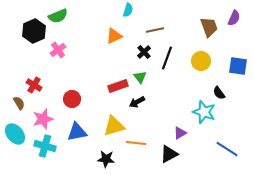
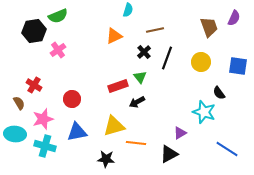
black hexagon: rotated 15 degrees clockwise
yellow circle: moved 1 px down
cyan ellipse: rotated 45 degrees counterclockwise
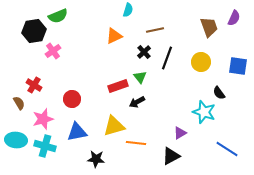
pink cross: moved 5 px left, 1 px down
cyan ellipse: moved 1 px right, 6 px down
black triangle: moved 2 px right, 2 px down
black star: moved 10 px left
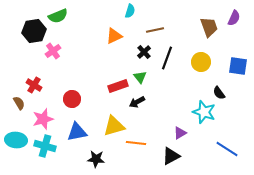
cyan semicircle: moved 2 px right, 1 px down
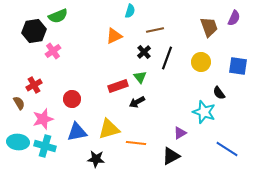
red cross: rotated 28 degrees clockwise
yellow triangle: moved 5 px left, 3 px down
cyan ellipse: moved 2 px right, 2 px down
